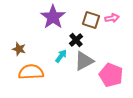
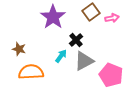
brown square: moved 8 px up; rotated 36 degrees clockwise
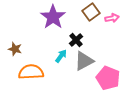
brown star: moved 4 px left
pink pentagon: moved 3 px left, 3 px down
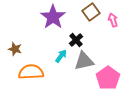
pink arrow: moved 1 px right, 2 px down; rotated 96 degrees counterclockwise
gray triangle: rotated 15 degrees clockwise
pink pentagon: rotated 15 degrees clockwise
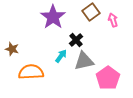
brown star: moved 3 px left
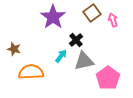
brown square: moved 1 px right, 1 px down
brown star: moved 2 px right
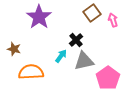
purple star: moved 14 px left
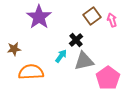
brown square: moved 3 px down
pink arrow: moved 1 px left
brown star: rotated 24 degrees counterclockwise
